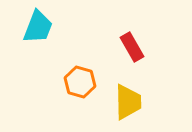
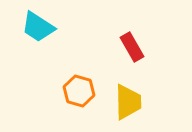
cyan trapezoid: rotated 102 degrees clockwise
orange hexagon: moved 1 px left, 9 px down
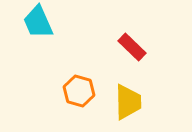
cyan trapezoid: moved 5 px up; rotated 33 degrees clockwise
red rectangle: rotated 16 degrees counterclockwise
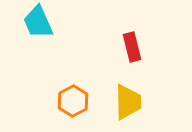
red rectangle: rotated 32 degrees clockwise
orange hexagon: moved 6 px left, 10 px down; rotated 16 degrees clockwise
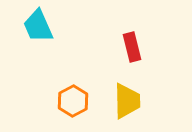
cyan trapezoid: moved 4 px down
yellow trapezoid: moved 1 px left, 1 px up
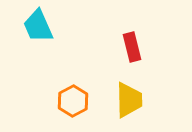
yellow trapezoid: moved 2 px right, 1 px up
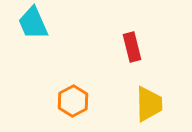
cyan trapezoid: moved 5 px left, 3 px up
yellow trapezoid: moved 20 px right, 4 px down
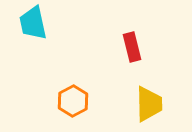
cyan trapezoid: rotated 12 degrees clockwise
